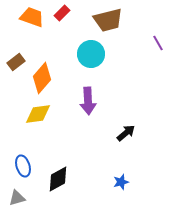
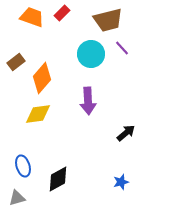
purple line: moved 36 px left, 5 px down; rotated 14 degrees counterclockwise
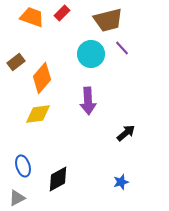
gray triangle: rotated 12 degrees counterclockwise
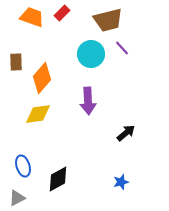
brown rectangle: rotated 54 degrees counterclockwise
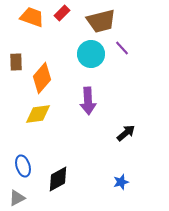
brown trapezoid: moved 7 px left, 1 px down
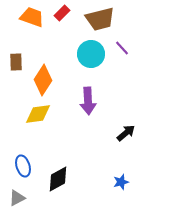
brown trapezoid: moved 1 px left, 2 px up
orange diamond: moved 1 px right, 2 px down; rotated 8 degrees counterclockwise
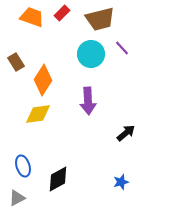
brown rectangle: rotated 30 degrees counterclockwise
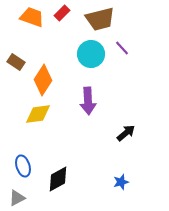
brown rectangle: rotated 24 degrees counterclockwise
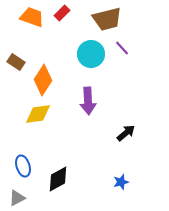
brown trapezoid: moved 7 px right
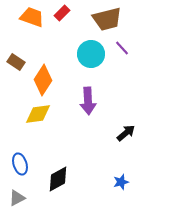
blue ellipse: moved 3 px left, 2 px up
